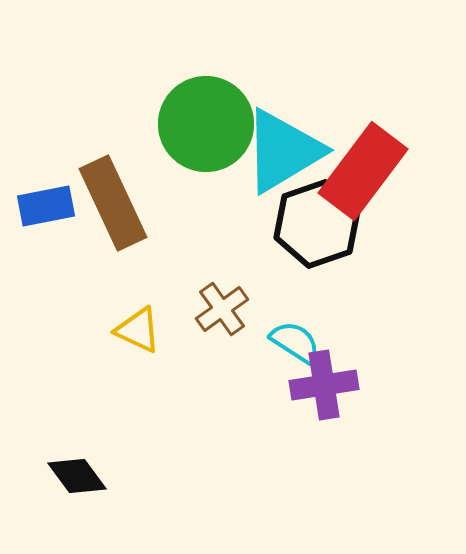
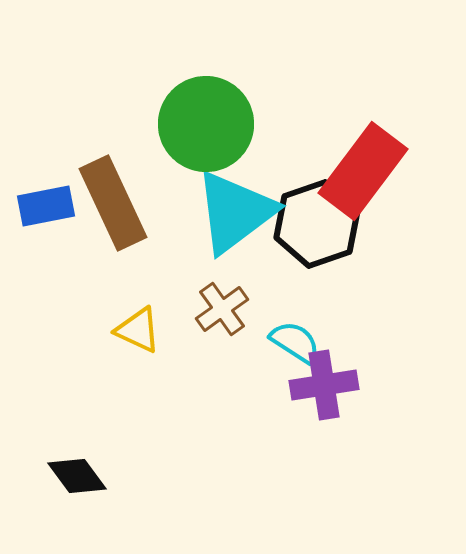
cyan triangle: moved 48 px left, 61 px down; rotated 6 degrees counterclockwise
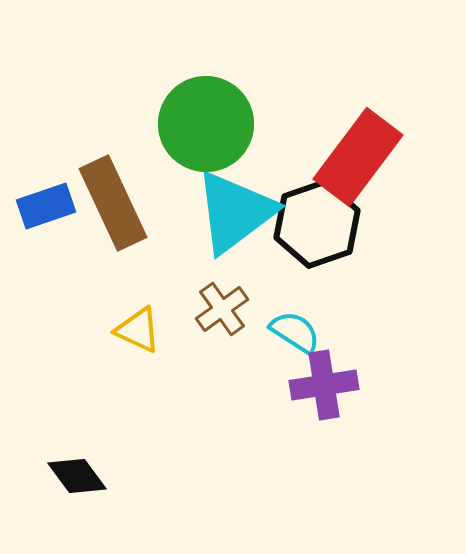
red rectangle: moved 5 px left, 14 px up
blue rectangle: rotated 8 degrees counterclockwise
cyan semicircle: moved 10 px up
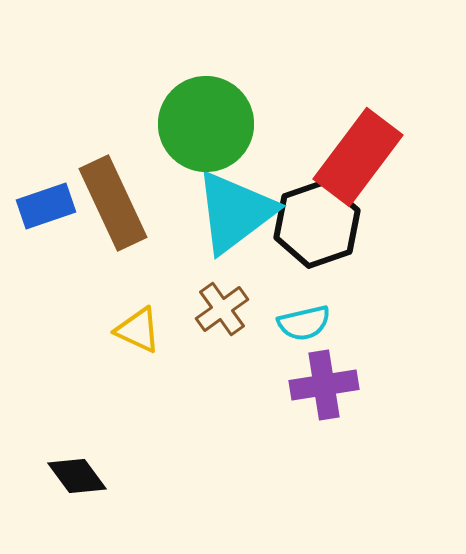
cyan semicircle: moved 9 px right, 9 px up; rotated 134 degrees clockwise
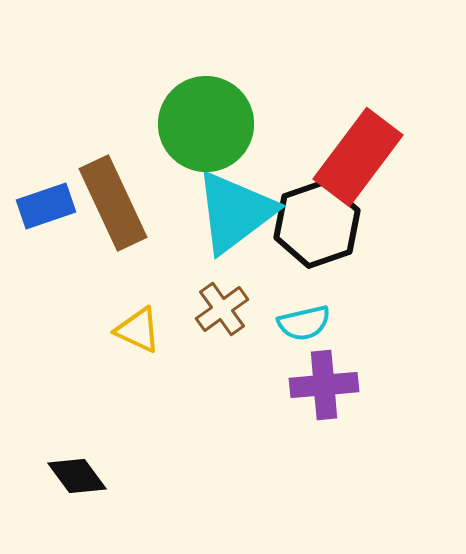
purple cross: rotated 4 degrees clockwise
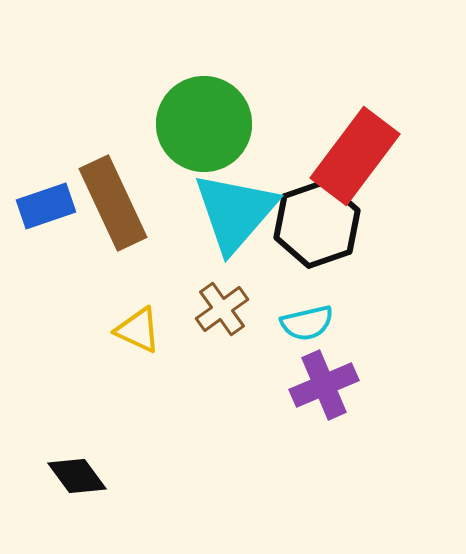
green circle: moved 2 px left
red rectangle: moved 3 px left, 1 px up
cyan triangle: rotated 12 degrees counterclockwise
cyan semicircle: moved 3 px right
purple cross: rotated 18 degrees counterclockwise
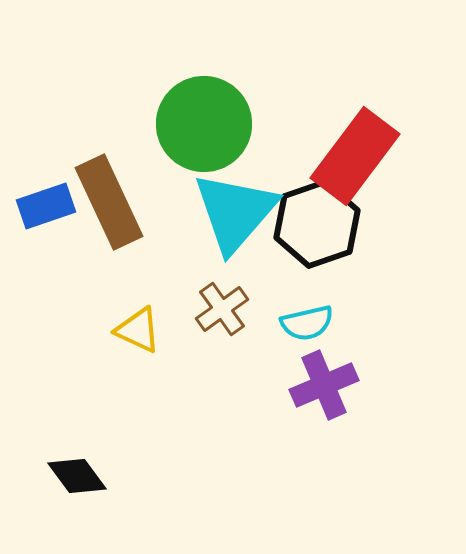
brown rectangle: moved 4 px left, 1 px up
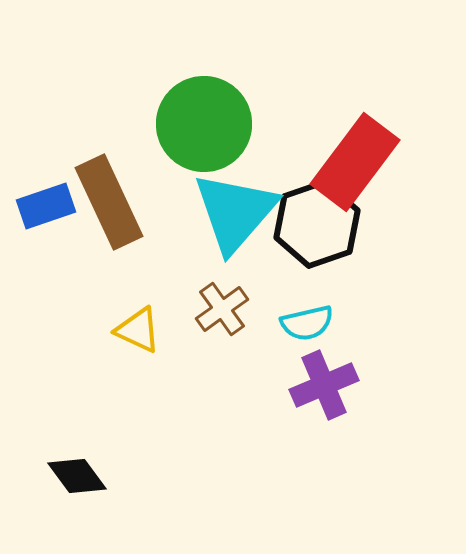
red rectangle: moved 6 px down
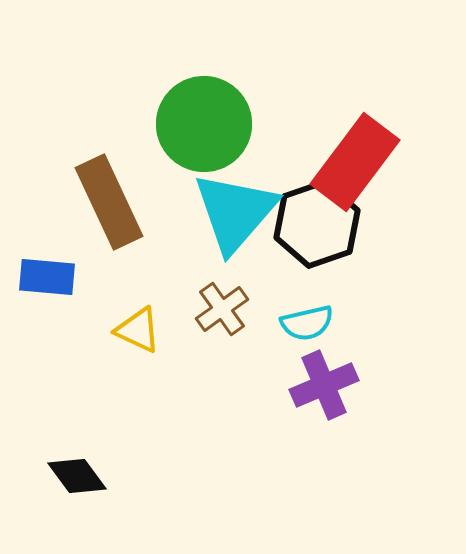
blue rectangle: moved 1 px right, 71 px down; rotated 24 degrees clockwise
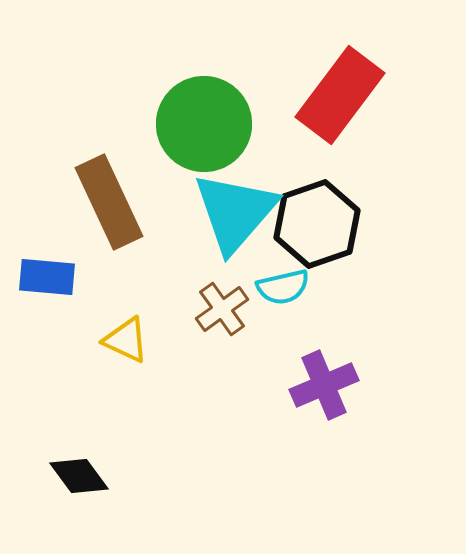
red rectangle: moved 15 px left, 67 px up
cyan semicircle: moved 24 px left, 36 px up
yellow triangle: moved 12 px left, 10 px down
black diamond: moved 2 px right
